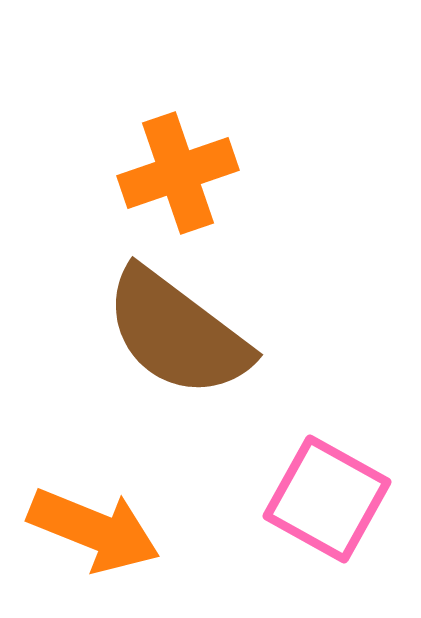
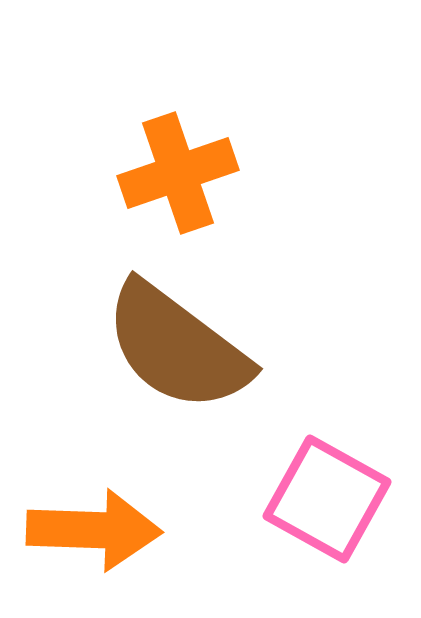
brown semicircle: moved 14 px down
orange arrow: rotated 20 degrees counterclockwise
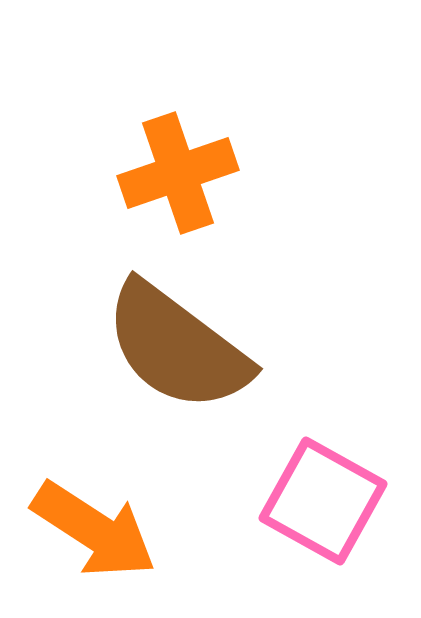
pink square: moved 4 px left, 2 px down
orange arrow: rotated 31 degrees clockwise
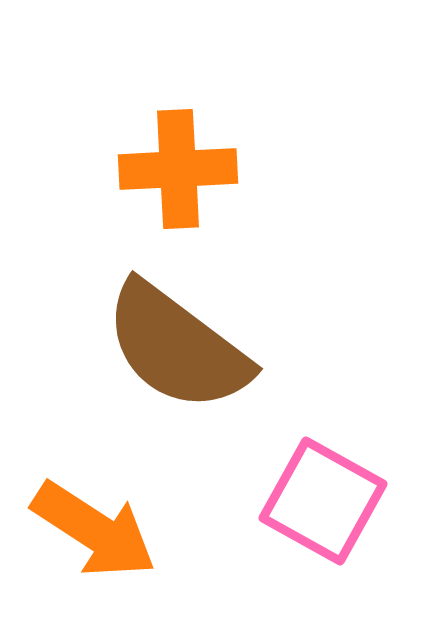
orange cross: moved 4 px up; rotated 16 degrees clockwise
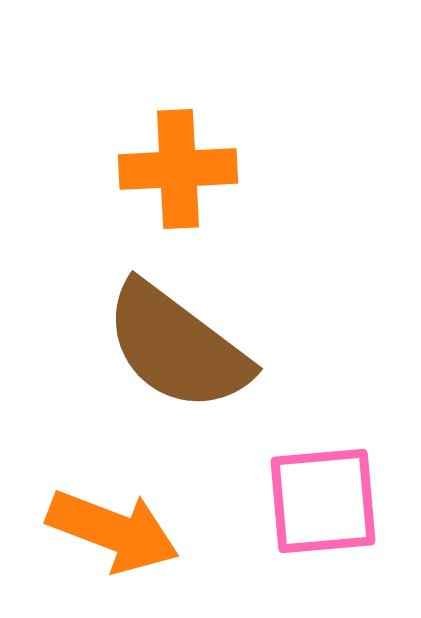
pink square: rotated 34 degrees counterclockwise
orange arrow: moved 19 px right, 1 px down; rotated 12 degrees counterclockwise
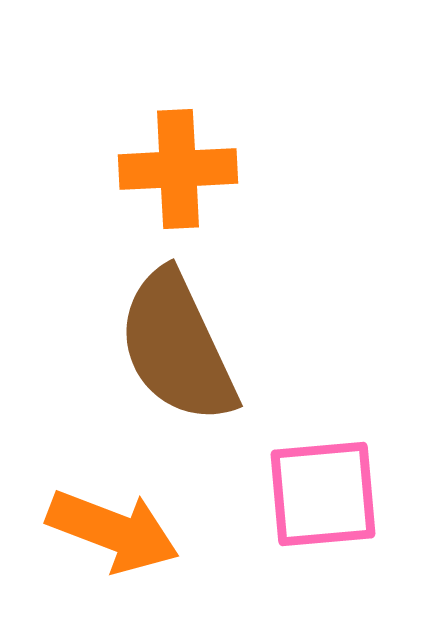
brown semicircle: rotated 28 degrees clockwise
pink square: moved 7 px up
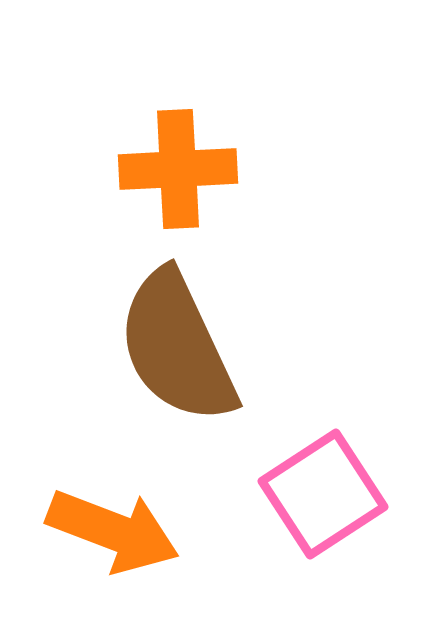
pink square: rotated 28 degrees counterclockwise
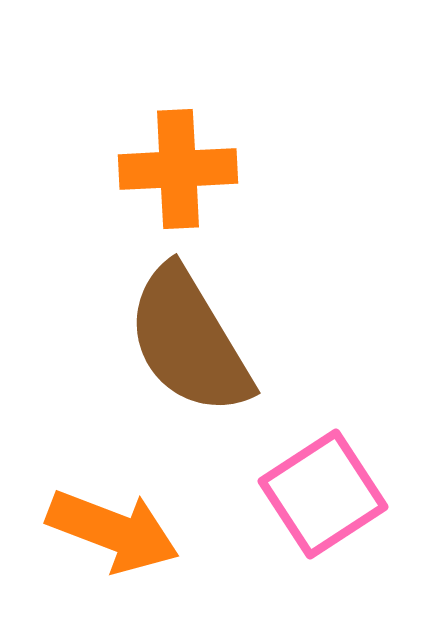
brown semicircle: moved 12 px right, 6 px up; rotated 6 degrees counterclockwise
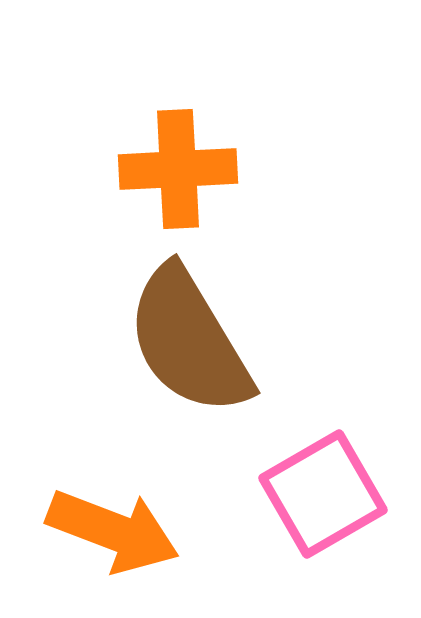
pink square: rotated 3 degrees clockwise
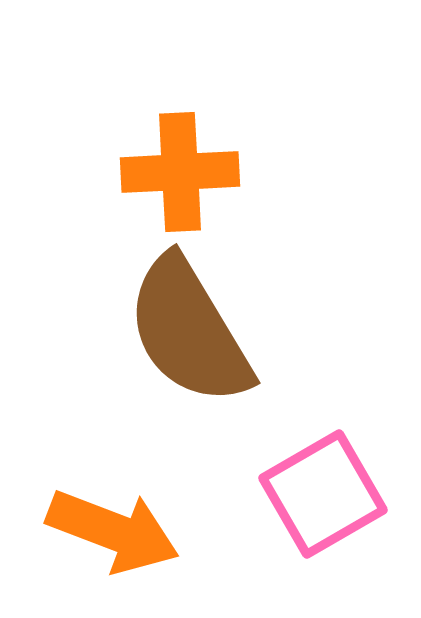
orange cross: moved 2 px right, 3 px down
brown semicircle: moved 10 px up
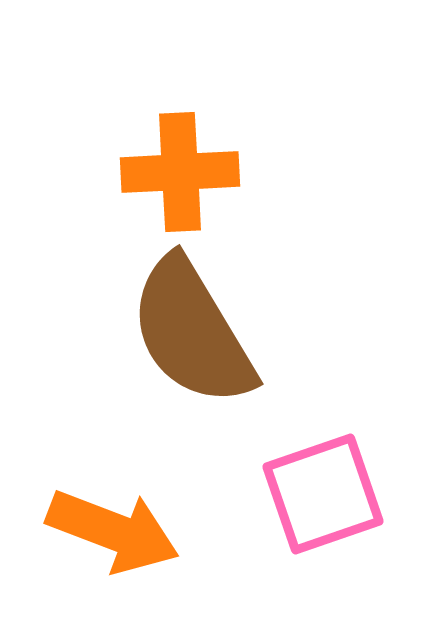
brown semicircle: moved 3 px right, 1 px down
pink square: rotated 11 degrees clockwise
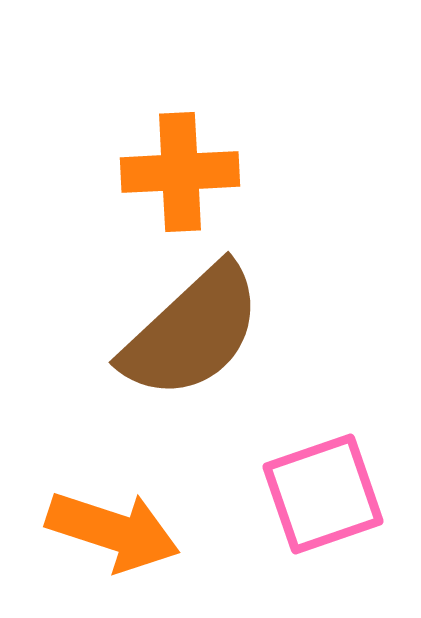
brown semicircle: rotated 102 degrees counterclockwise
orange arrow: rotated 3 degrees counterclockwise
